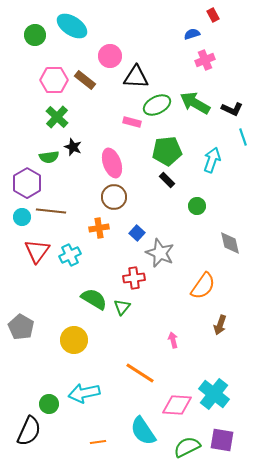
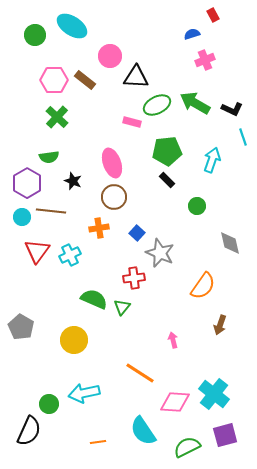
black star at (73, 147): moved 34 px down
green semicircle at (94, 299): rotated 8 degrees counterclockwise
pink diamond at (177, 405): moved 2 px left, 3 px up
purple square at (222, 440): moved 3 px right, 5 px up; rotated 25 degrees counterclockwise
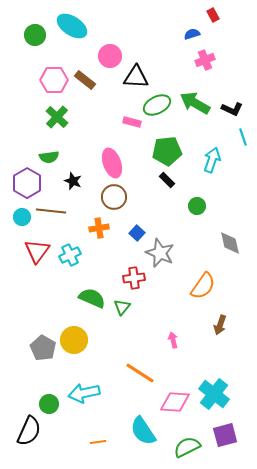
green semicircle at (94, 299): moved 2 px left, 1 px up
gray pentagon at (21, 327): moved 22 px right, 21 px down
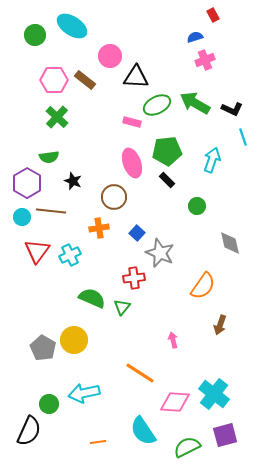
blue semicircle at (192, 34): moved 3 px right, 3 px down
pink ellipse at (112, 163): moved 20 px right
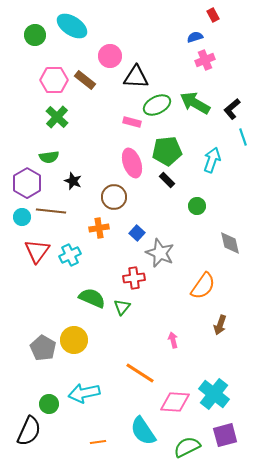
black L-shape at (232, 109): rotated 115 degrees clockwise
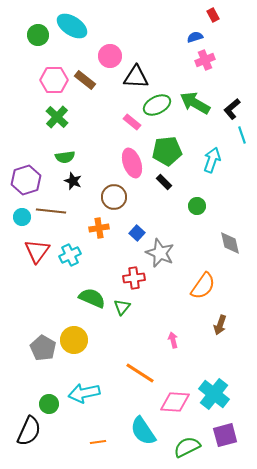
green circle at (35, 35): moved 3 px right
pink rectangle at (132, 122): rotated 24 degrees clockwise
cyan line at (243, 137): moved 1 px left, 2 px up
green semicircle at (49, 157): moved 16 px right
black rectangle at (167, 180): moved 3 px left, 2 px down
purple hexagon at (27, 183): moved 1 px left, 3 px up; rotated 12 degrees clockwise
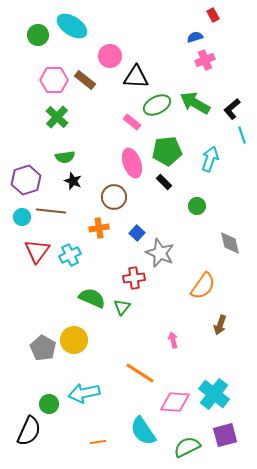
cyan arrow at (212, 160): moved 2 px left, 1 px up
